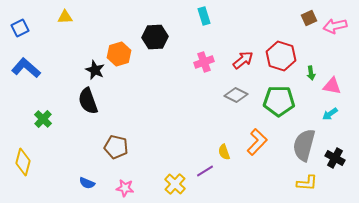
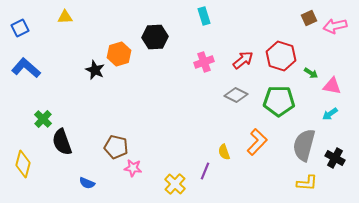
green arrow: rotated 48 degrees counterclockwise
black semicircle: moved 26 px left, 41 px down
yellow diamond: moved 2 px down
purple line: rotated 36 degrees counterclockwise
pink star: moved 8 px right, 20 px up
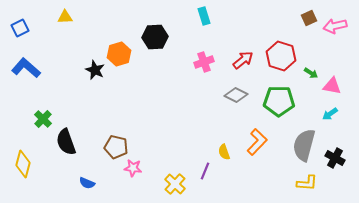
black semicircle: moved 4 px right
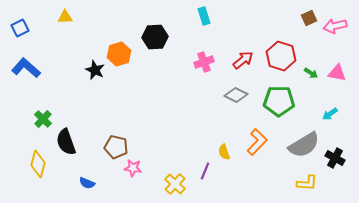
pink triangle: moved 5 px right, 13 px up
gray semicircle: rotated 136 degrees counterclockwise
yellow diamond: moved 15 px right
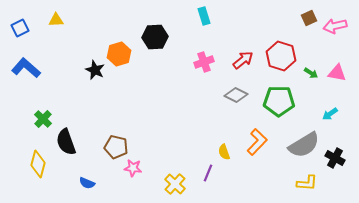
yellow triangle: moved 9 px left, 3 px down
purple line: moved 3 px right, 2 px down
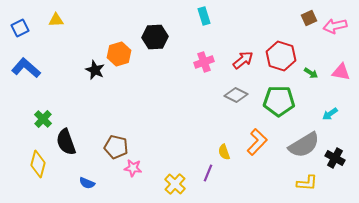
pink triangle: moved 4 px right, 1 px up
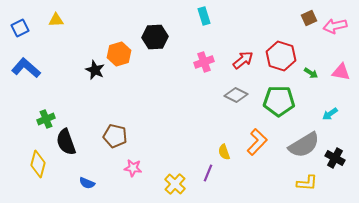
green cross: moved 3 px right; rotated 24 degrees clockwise
brown pentagon: moved 1 px left, 11 px up
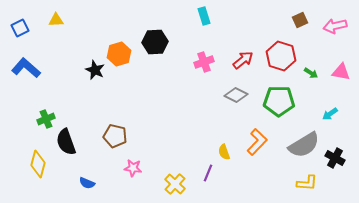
brown square: moved 9 px left, 2 px down
black hexagon: moved 5 px down
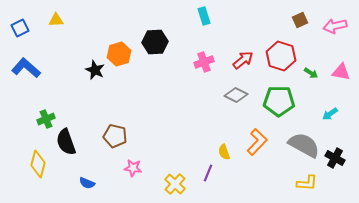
gray semicircle: rotated 120 degrees counterclockwise
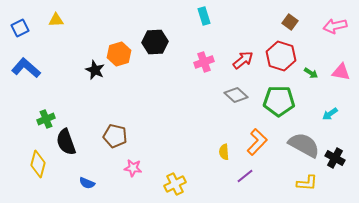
brown square: moved 10 px left, 2 px down; rotated 28 degrees counterclockwise
gray diamond: rotated 15 degrees clockwise
yellow semicircle: rotated 14 degrees clockwise
purple line: moved 37 px right, 3 px down; rotated 30 degrees clockwise
yellow cross: rotated 20 degrees clockwise
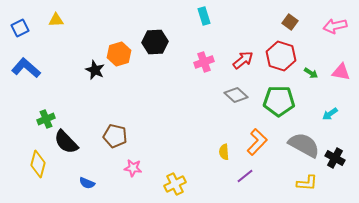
black semicircle: rotated 24 degrees counterclockwise
